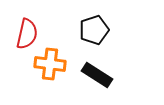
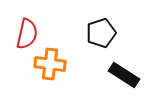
black pentagon: moved 7 px right, 3 px down
black rectangle: moved 27 px right
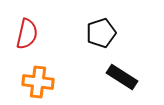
orange cross: moved 12 px left, 18 px down
black rectangle: moved 2 px left, 2 px down
